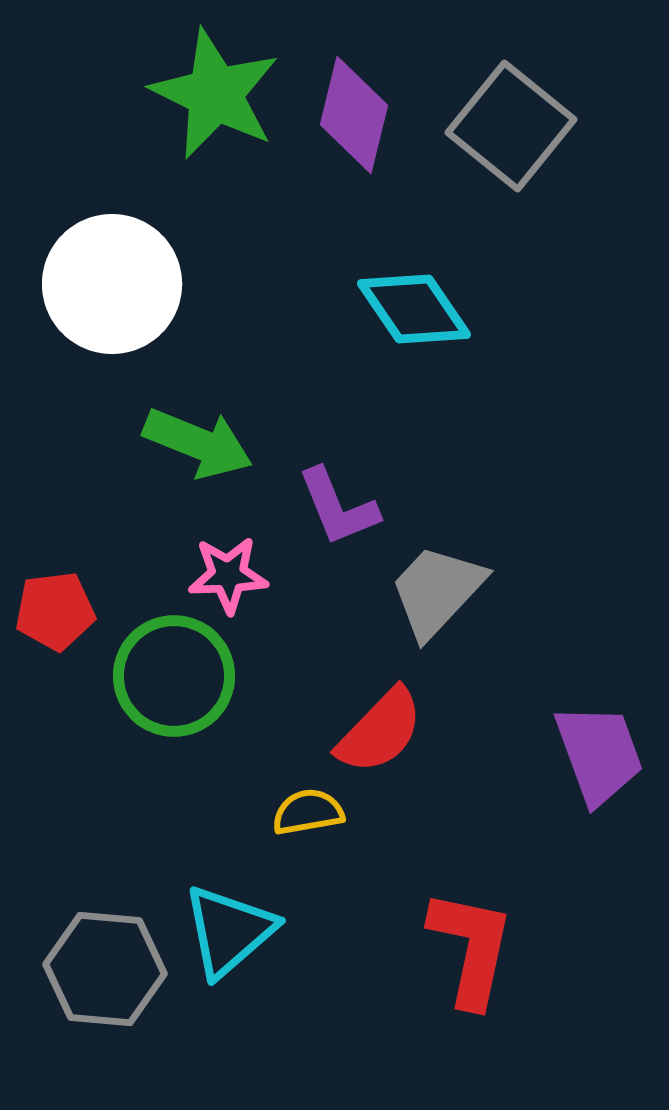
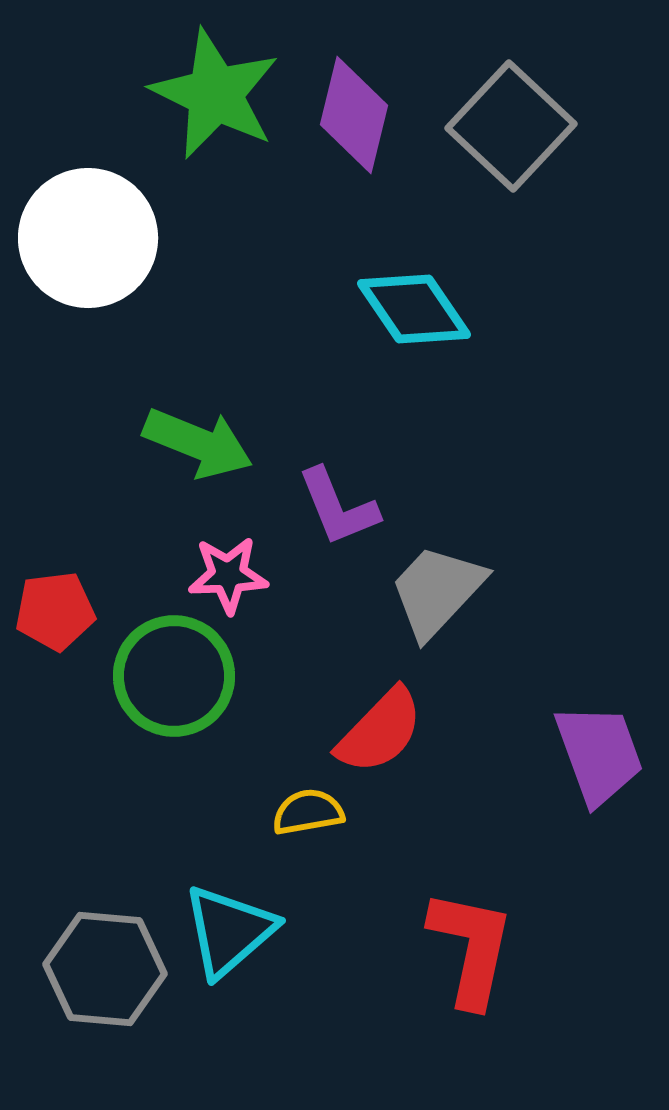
gray square: rotated 4 degrees clockwise
white circle: moved 24 px left, 46 px up
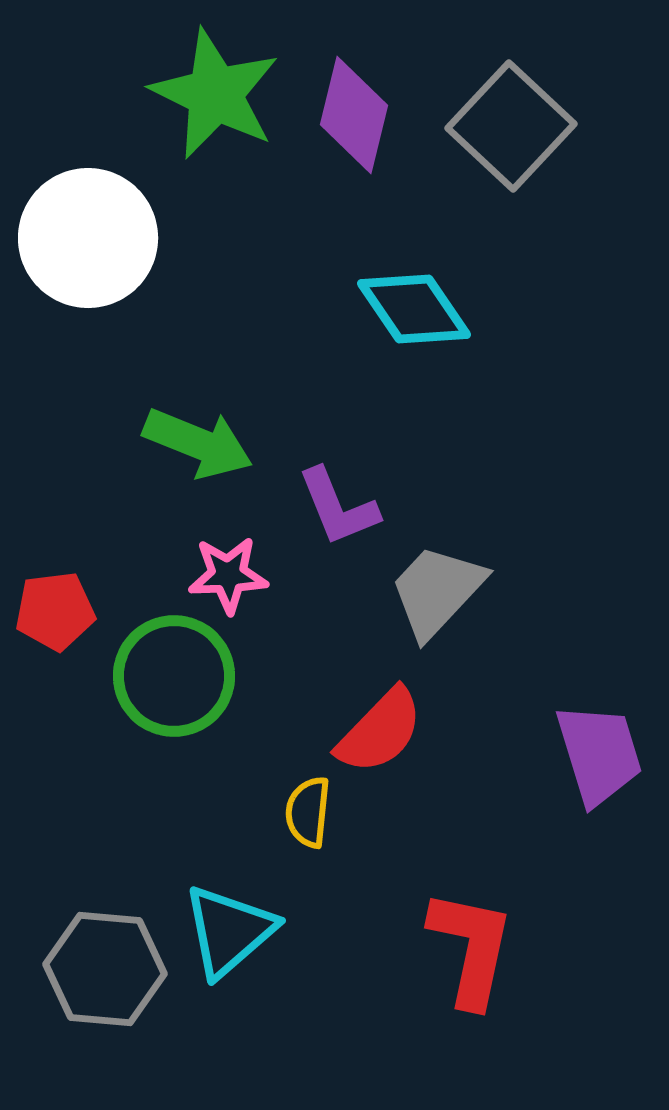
purple trapezoid: rotated 3 degrees clockwise
yellow semicircle: rotated 74 degrees counterclockwise
